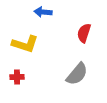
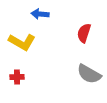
blue arrow: moved 3 px left, 2 px down
yellow L-shape: moved 3 px left, 2 px up; rotated 12 degrees clockwise
gray semicircle: moved 12 px right; rotated 80 degrees clockwise
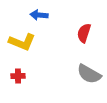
blue arrow: moved 1 px left, 1 px down
yellow L-shape: rotated 8 degrees counterclockwise
red cross: moved 1 px right, 1 px up
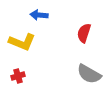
red cross: rotated 16 degrees counterclockwise
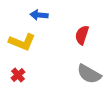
red semicircle: moved 2 px left, 2 px down
red cross: moved 1 px up; rotated 24 degrees counterclockwise
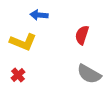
yellow L-shape: moved 1 px right
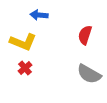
red semicircle: moved 3 px right
red cross: moved 7 px right, 7 px up
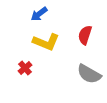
blue arrow: moved 1 px up; rotated 42 degrees counterclockwise
yellow L-shape: moved 23 px right
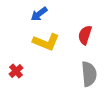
red cross: moved 9 px left, 3 px down
gray semicircle: rotated 125 degrees counterclockwise
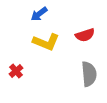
red semicircle: rotated 126 degrees counterclockwise
